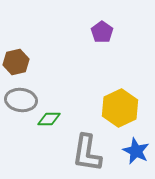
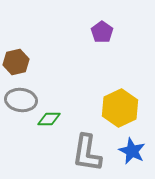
blue star: moved 4 px left
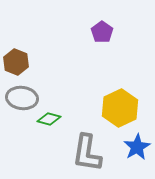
brown hexagon: rotated 25 degrees counterclockwise
gray ellipse: moved 1 px right, 2 px up
green diamond: rotated 15 degrees clockwise
blue star: moved 5 px right, 4 px up; rotated 16 degrees clockwise
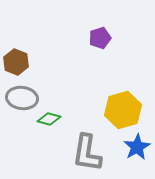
purple pentagon: moved 2 px left, 6 px down; rotated 20 degrees clockwise
yellow hexagon: moved 3 px right, 2 px down; rotated 9 degrees clockwise
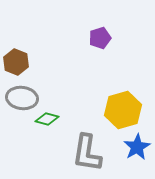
green diamond: moved 2 px left
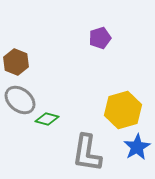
gray ellipse: moved 2 px left, 2 px down; rotated 32 degrees clockwise
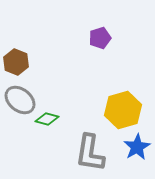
gray L-shape: moved 3 px right
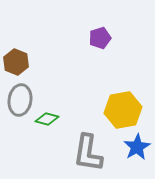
gray ellipse: rotated 60 degrees clockwise
yellow hexagon: rotated 6 degrees clockwise
gray L-shape: moved 2 px left
